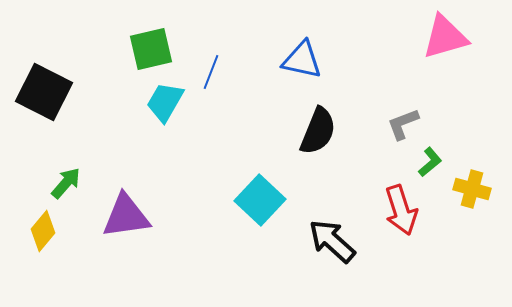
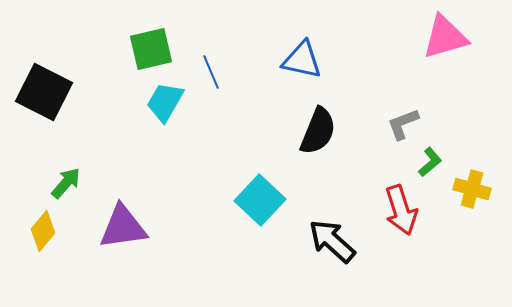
blue line: rotated 44 degrees counterclockwise
purple triangle: moved 3 px left, 11 px down
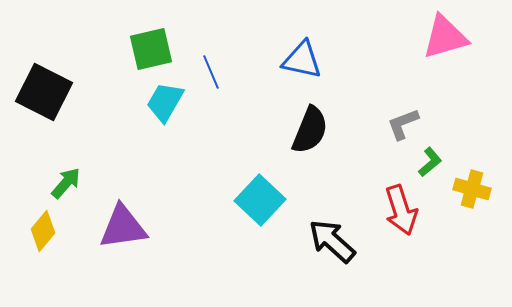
black semicircle: moved 8 px left, 1 px up
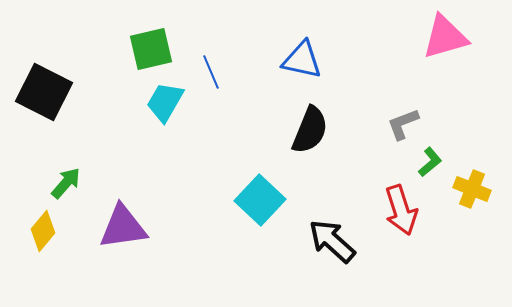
yellow cross: rotated 6 degrees clockwise
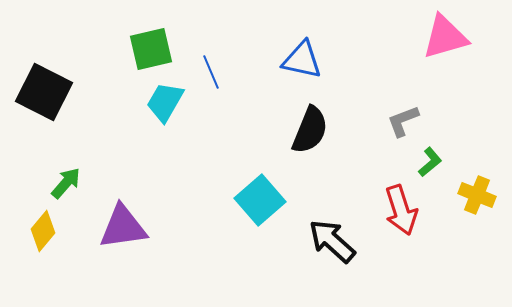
gray L-shape: moved 3 px up
yellow cross: moved 5 px right, 6 px down
cyan square: rotated 6 degrees clockwise
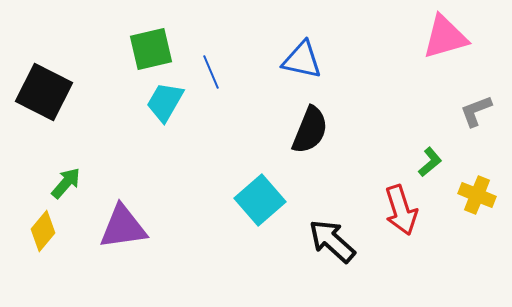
gray L-shape: moved 73 px right, 10 px up
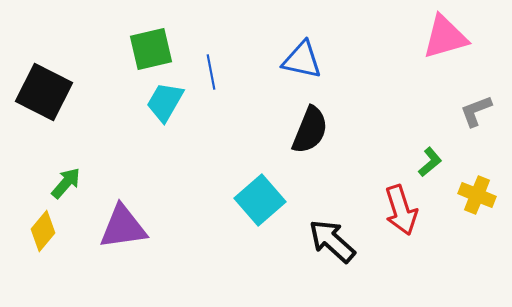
blue line: rotated 12 degrees clockwise
